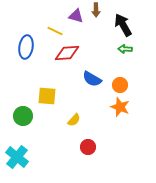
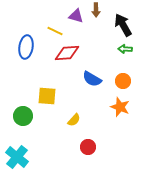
orange circle: moved 3 px right, 4 px up
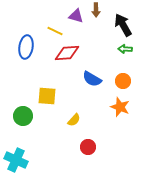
cyan cross: moved 1 px left, 3 px down; rotated 15 degrees counterclockwise
